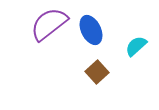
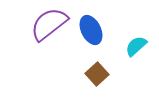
brown square: moved 2 px down
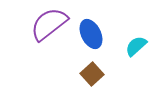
blue ellipse: moved 4 px down
brown square: moved 5 px left
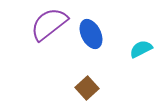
cyan semicircle: moved 5 px right, 3 px down; rotated 15 degrees clockwise
brown square: moved 5 px left, 14 px down
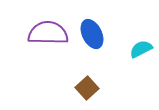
purple semicircle: moved 1 px left, 9 px down; rotated 39 degrees clockwise
blue ellipse: moved 1 px right
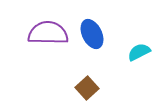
cyan semicircle: moved 2 px left, 3 px down
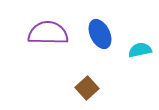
blue ellipse: moved 8 px right
cyan semicircle: moved 1 px right, 2 px up; rotated 15 degrees clockwise
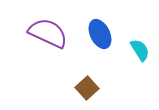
purple semicircle: rotated 24 degrees clockwise
cyan semicircle: rotated 70 degrees clockwise
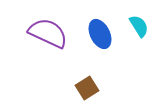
cyan semicircle: moved 1 px left, 24 px up
brown square: rotated 10 degrees clockwise
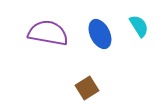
purple semicircle: rotated 15 degrees counterclockwise
